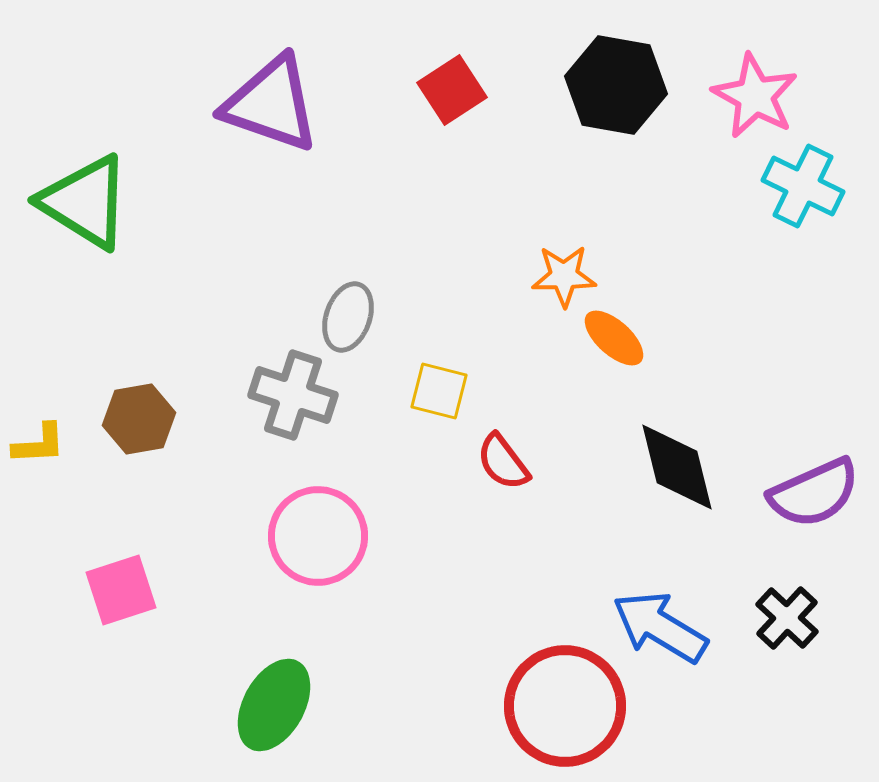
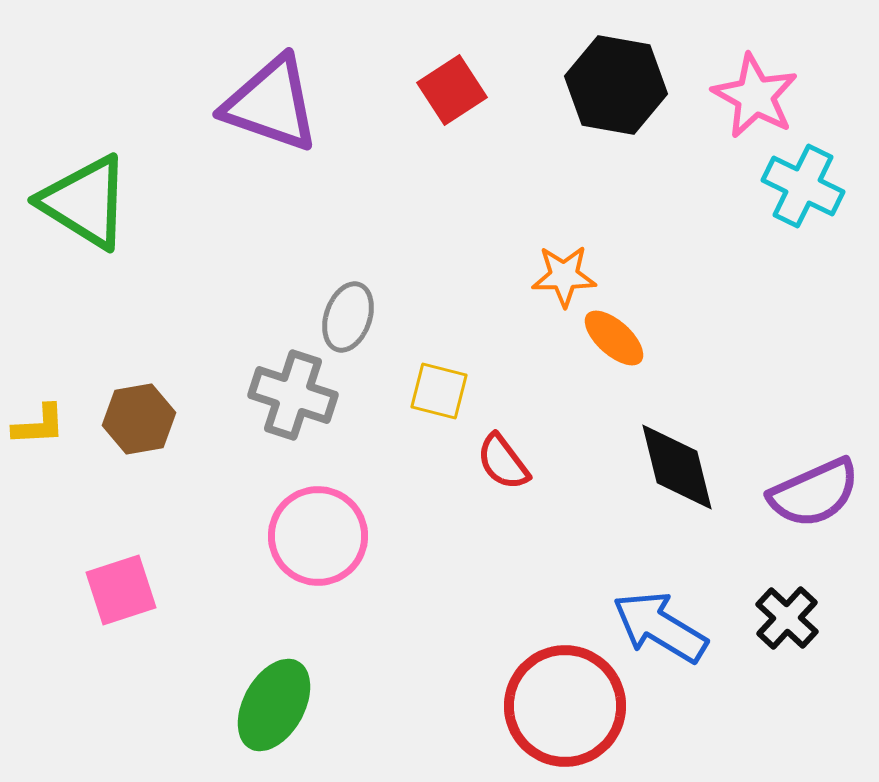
yellow L-shape: moved 19 px up
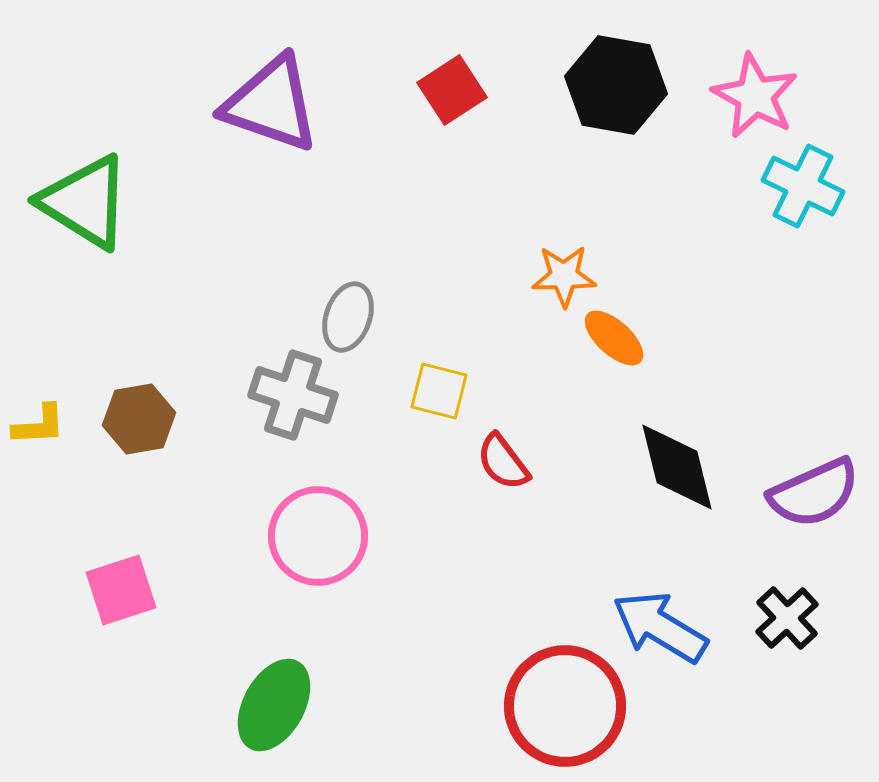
black cross: rotated 4 degrees clockwise
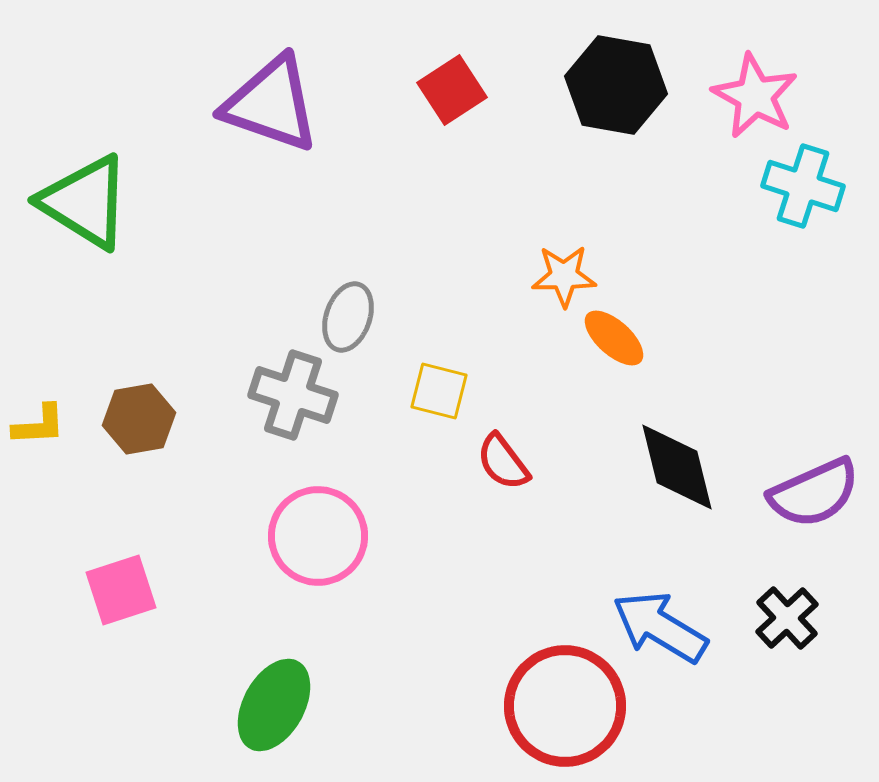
cyan cross: rotated 8 degrees counterclockwise
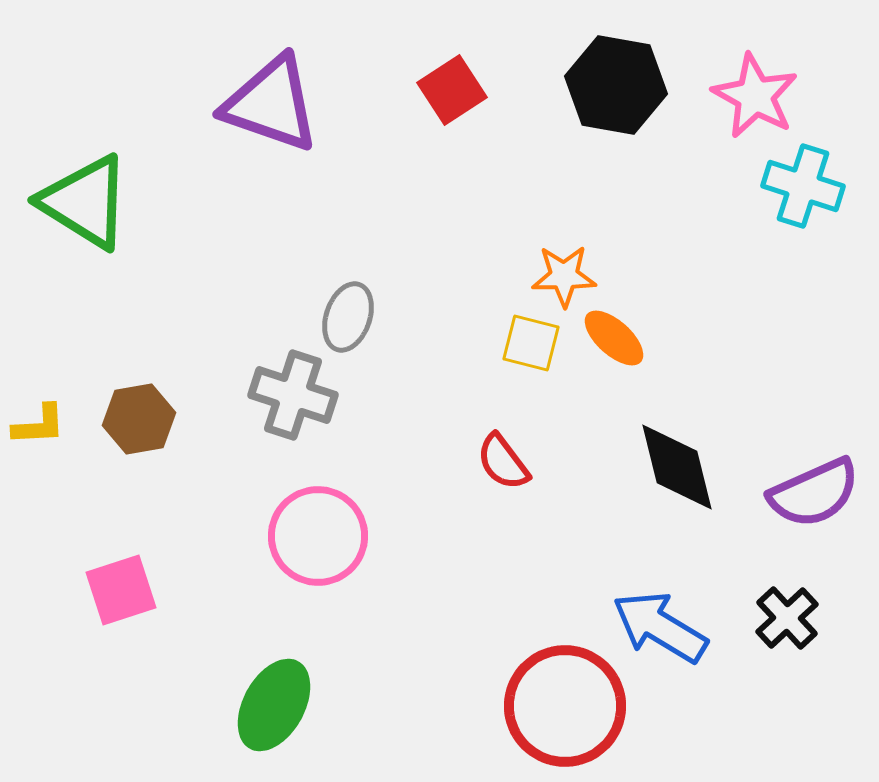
yellow square: moved 92 px right, 48 px up
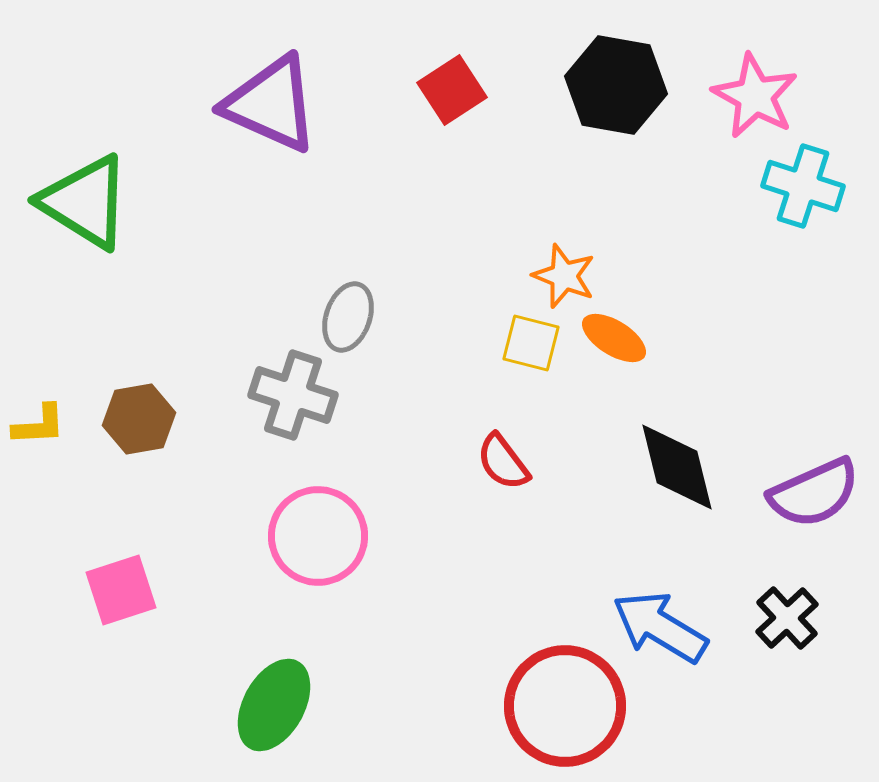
purple triangle: rotated 5 degrees clockwise
orange star: rotated 22 degrees clockwise
orange ellipse: rotated 10 degrees counterclockwise
